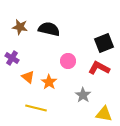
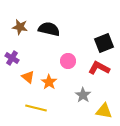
yellow triangle: moved 3 px up
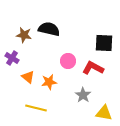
brown star: moved 4 px right, 8 px down
black square: rotated 24 degrees clockwise
red L-shape: moved 6 px left
orange star: rotated 28 degrees clockwise
yellow triangle: moved 2 px down
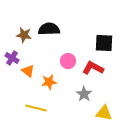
black semicircle: rotated 15 degrees counterclockwise
orange triangle: moved 6 px up
gray star: moved 1 px right, 1 px up
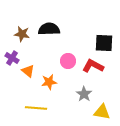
brown star: moved 2 px left, 1 px up
red L-shape: moved 2 px up
yellow line: rotated 10 degrees counterclockwise
yellow triangle: moved 2 px left, 1 px up
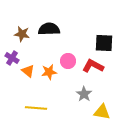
orange star: moved 10 px up
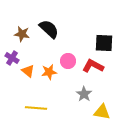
black semicircle: rotated 45 degrees clockwise
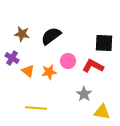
black semicircle: moved 2 px right, 7 px down; rotated 80 degrees counterclockwise
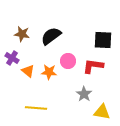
black square: moved 1 px left, 3 px up
red L-shape: rotated 20 degrees counterclockwise
orange star: rotated 14 degrees clockwise
